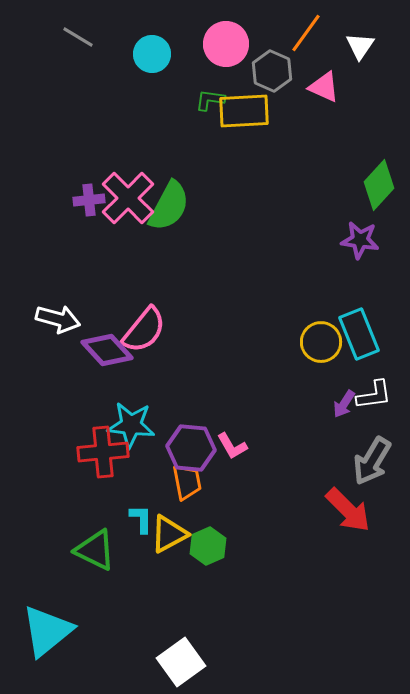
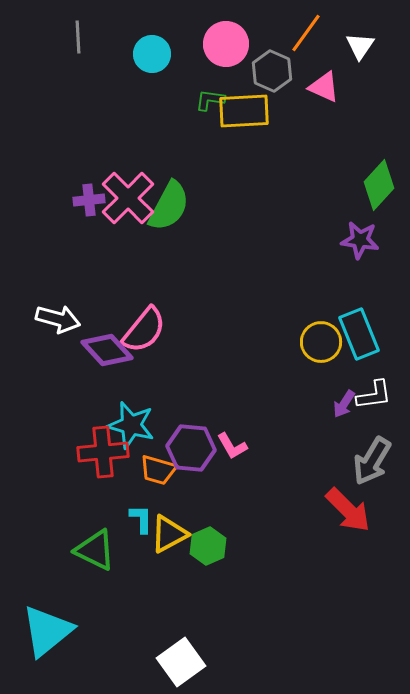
gray line: rotated 56 degrees clockwise
cyan star: rotated 9 degrees clockwise
orange trapezoid: moved 29 px left, 12 px up; rotated 117 degrees clockwise
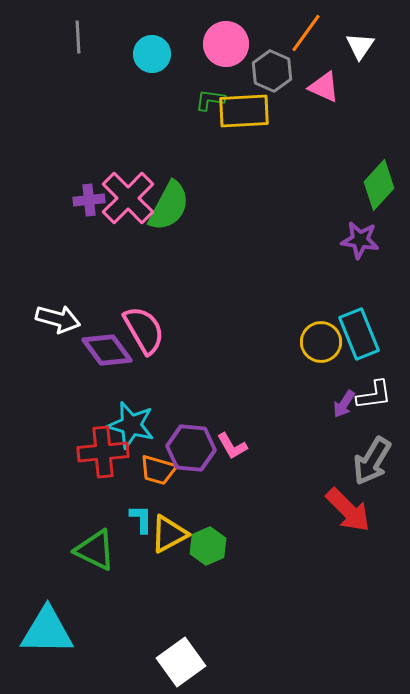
pink semicircle: rotated 69 degrees counterclockwise
purple diamond: rotated 6 degrees clockwise
cyan triangle: rotated 40 degrees clockwise
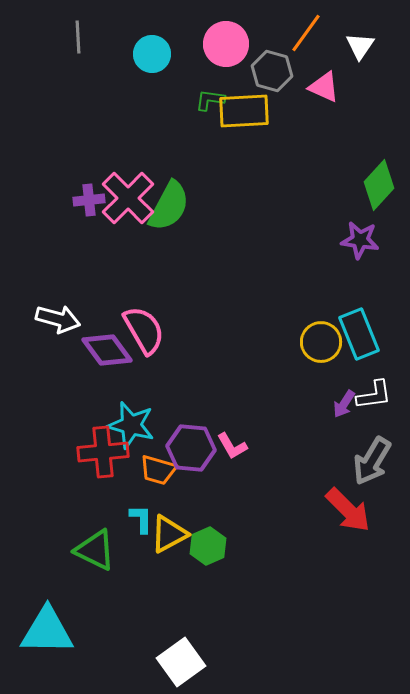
gray hexagon: rotated 9 degrees counterclockwise
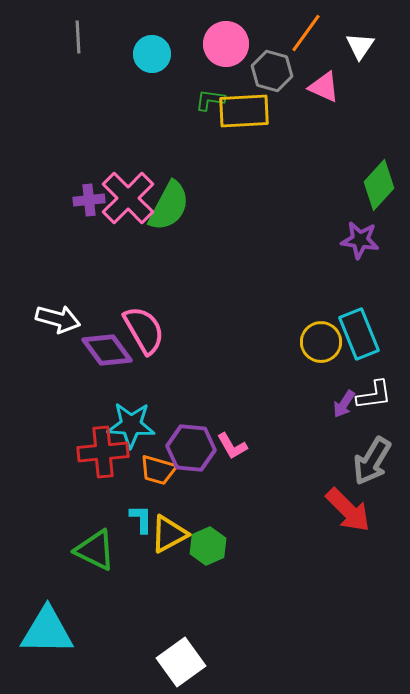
cyan star: rotated 12 degrees counterclockwise
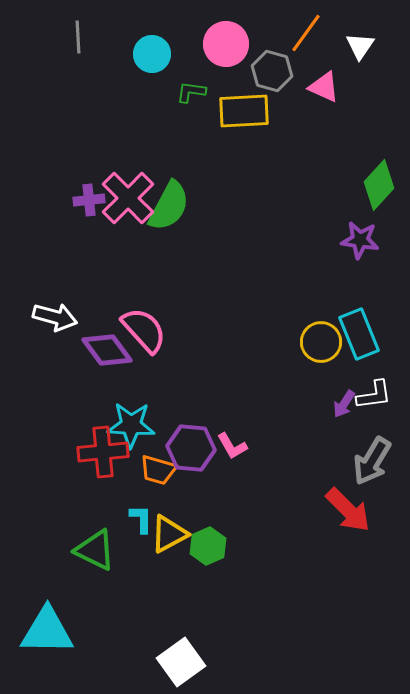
green L-shape: moved 19 px left, 8 px up
white arrow: moved 3 px left, 2 px up
pink semicircle: rotated 12 degrees counterclockwise
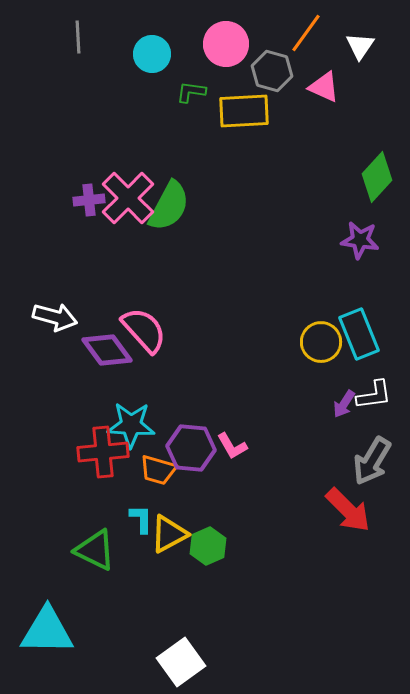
green diamond: moved 2 px left, 8 px up
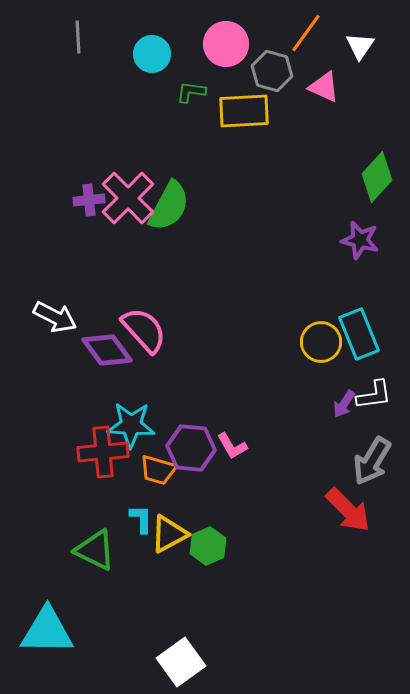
purple star: rotated 6 degrees clockwise
white arrow: rotated 12 degrees clockwise
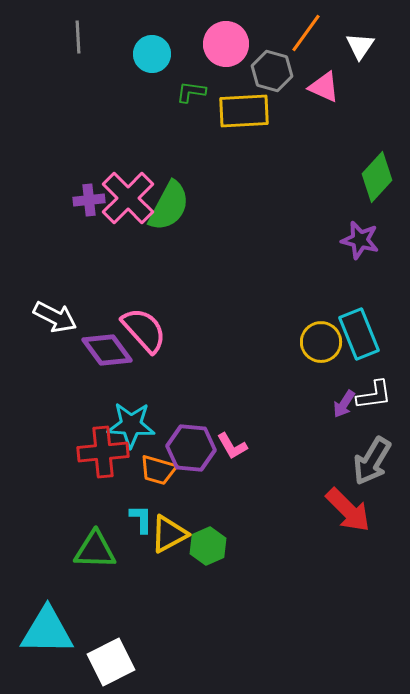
green triangle: rotated 24 degrees counterclockwise
white square: moved 70 px left; rotated 9 degrees clockwise
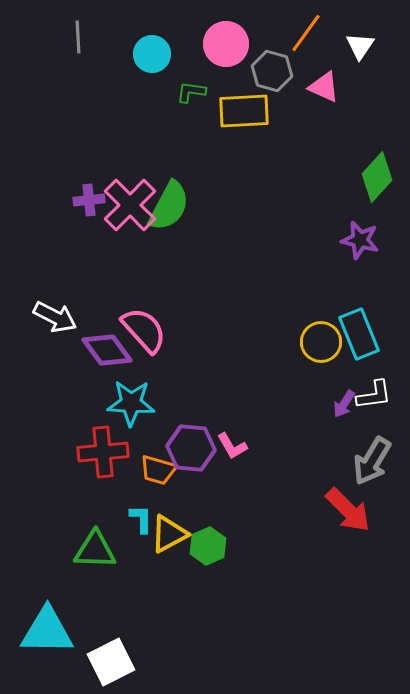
pink cross: moved 2 px right, 7 px down
cyan star: moved 22 px up
